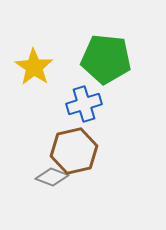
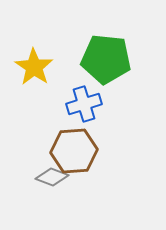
brown hexagon: rotated 9 degrees clockwise
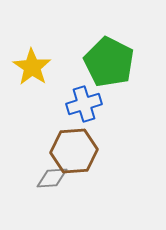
green pentagon: moved 3 px right, 3 px down; rotated 21 degrees clockwise
yellow star: moved 2 px left
gray diamond: moved 1 px down; rotated 24 degrees counterclockwise
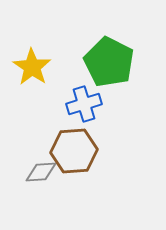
gray diamond: moved 11 px left, 6 px up
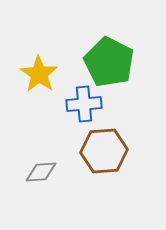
yellow star: moved 7 px right, 7 px down
blue cross: rotated 12 degrees clockwise
brown hexagon: moved 30 px right
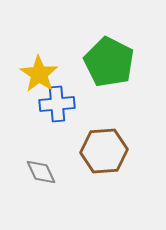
blue cross: moved 27 px left
gray diamond: rotated 68 degrees clockwise
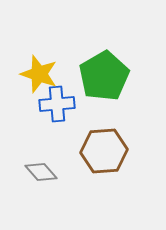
green pentagon: moved 5 px left, 14 px down; rotated 15 degrees clockwise
yellow star: rotated 15 degrees counterclockwise
gray diamond: rotated 16 degrees counterclockwise
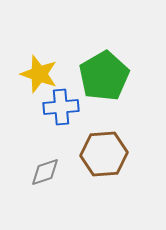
blue cross: moved 4 px right, 3 px down
brown hexagon: moved 3 px down
gray diamond: moved 4 px right; rotated 68 degrees counterclockwise
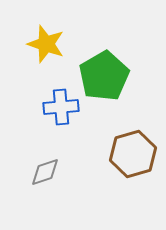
yellow star: moved 7 px right, 30 px up
brown hexagon: moved 29 px right; rotated 12 degrees counterclockwise
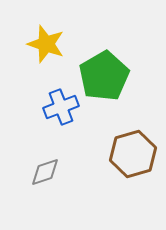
blue cross: rotated 16 degrees counterclockwise
